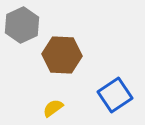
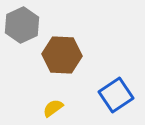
blue square: moved 1 px right
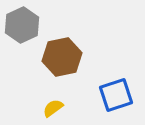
brown hexagon: moved 2 px down; rotated 15 degrees counterclockwise
blue square: rotated 16 degrees clockwise
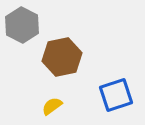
gray hexagon: rotated 8 degrees counterclockwise
yellow semicircle: moved 1 px left, 2 px up
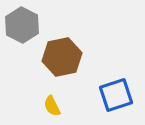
yellow semicircle: rotated 80 degrees counterclockwise
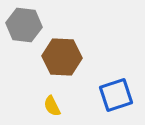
gray hexagon: moved 2 px right; rotated 20 degrees counterclockwise
brown hexagon: rotated 15 degrees clockwise
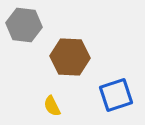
brown hexagon: moved 8 px right
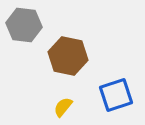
brown hexagon: moved 2 px left, 1 px up; rotated 9 degrees clockwise
yellow semicircle: moved 11 px right, 1 px down; rotated 65 degrees clockwise
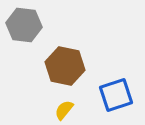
brown hexagon: moved 3 px left, 10 px down
yellow semicircle: moved 1 px right, 3 px down
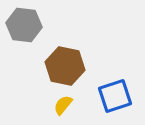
blue square: moved 1 px left, 1 px down
yellow semicircle: moved 1 px left, 5 px up
